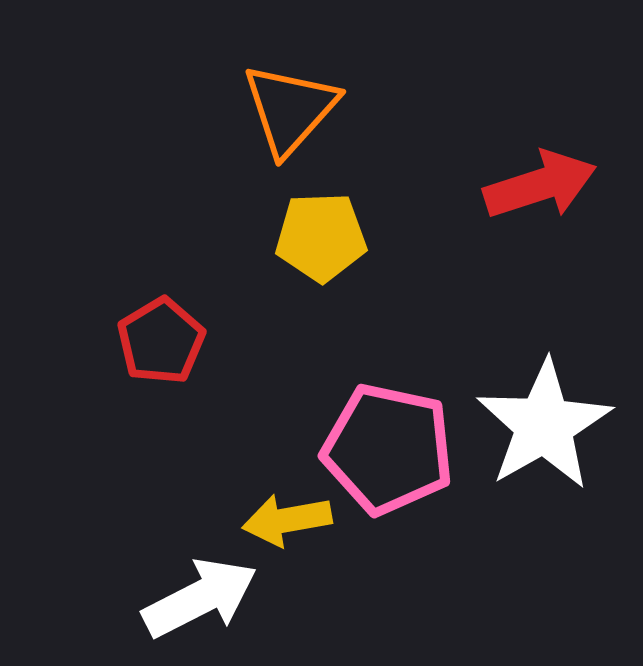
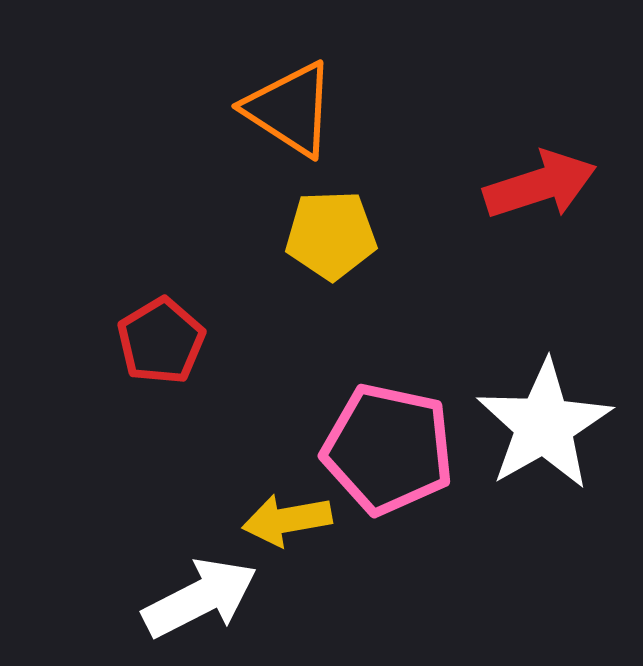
orange triangle: rotated 39 degrees counterclockwise
yellow pentagon: moved 10 px right, 2 px up
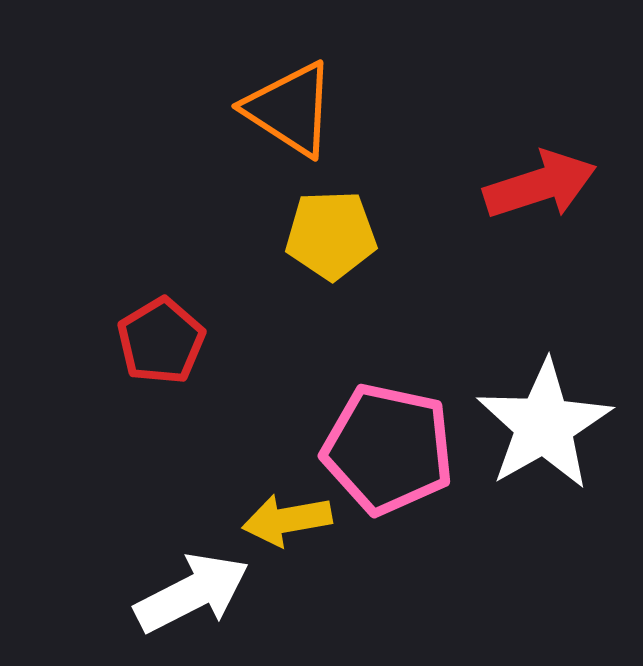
white arrow: moved 8 px left, 5 px up
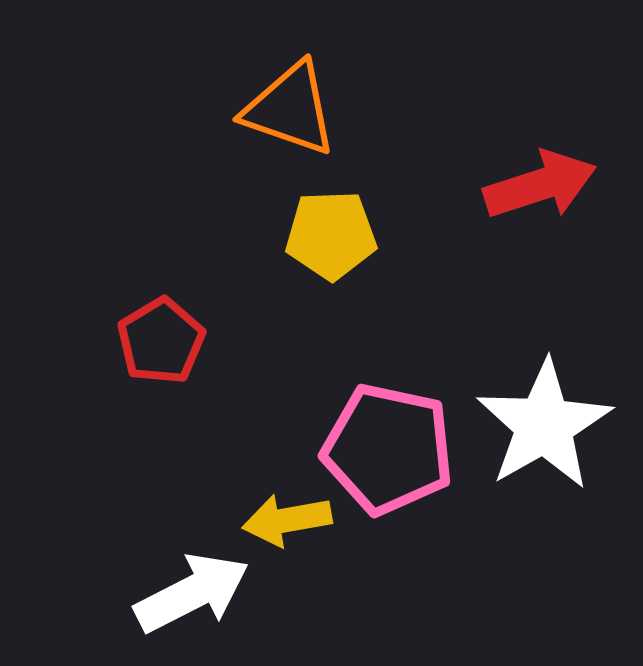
orange triangle: rotated 14 degrees counterclockwise
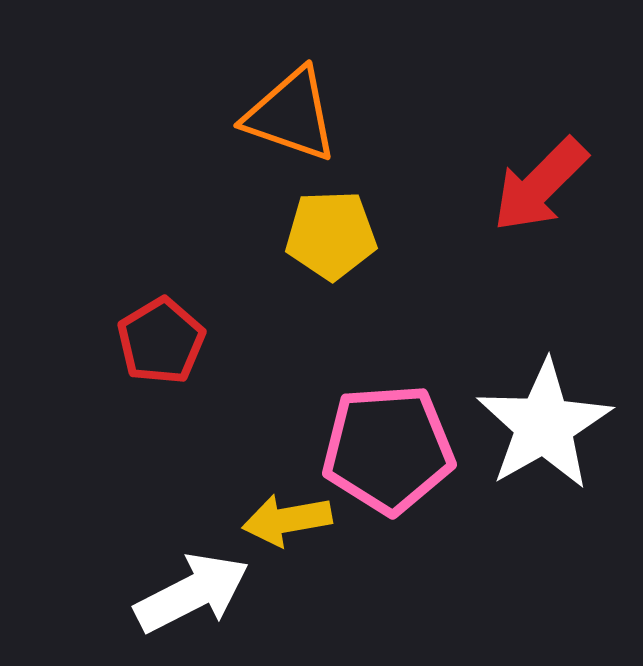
orange triangle: moved 1 px right, 6 px down
red arrow: rotated 153 degrees clockwise
pink pentagon: rotated 16 degrees counterclockwise
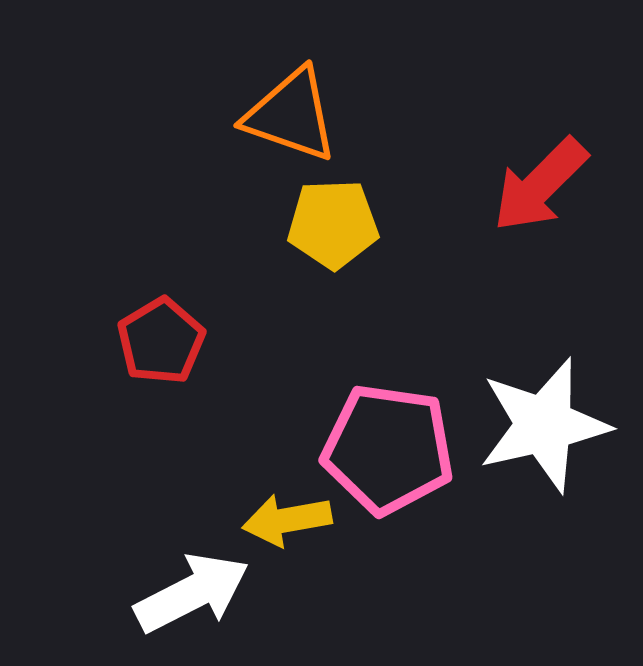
yellow pentagon: moved 2 px right, 11 px up
white star: rotated 17 degrees clockwise
pink pentagon: rotated 12 degrees clockwise
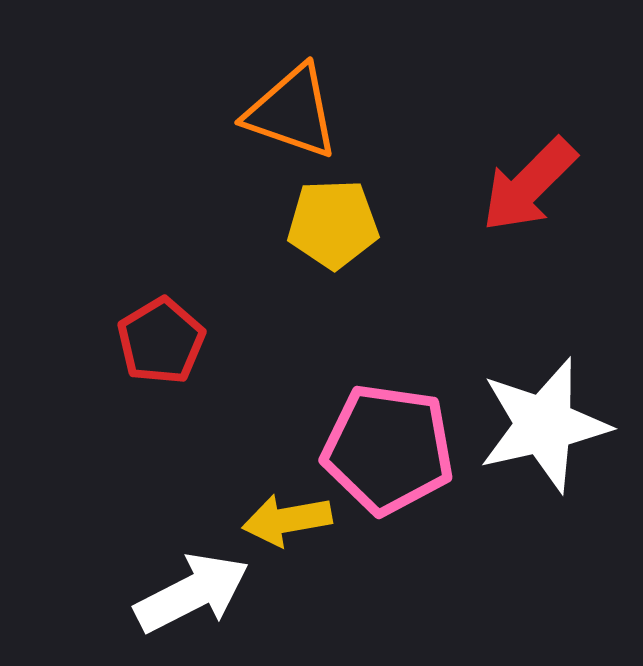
orange triangle: moved 1 px right, 3 px up
red arrow: moved 11 px left
